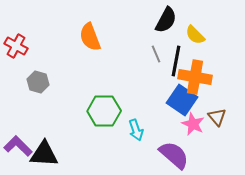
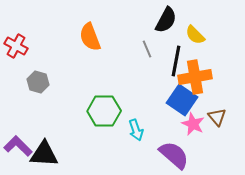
gray line: moved 9 px left, 5 px up
orange cross: rotated 20 degrees counterclockwise
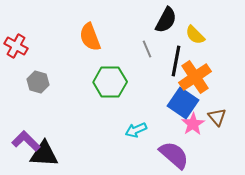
orange cross: rotated 24 degrees counterclockwise
blue square: moved 1 px right, 3 px down
green hexagon: moved 6 px right, 29 px up
pink star: rotated 15 degrees clockwise
cyan arrow: rotated 85 degrees clockwise
purple L-shape: moved 8 px right, 5 px up
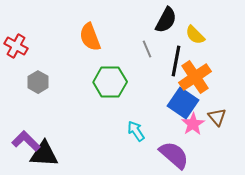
gray hexagon: rotated 15 degrees clockwise
cyan arrow: moved 1 px down; rotated 80 degrees clockwise
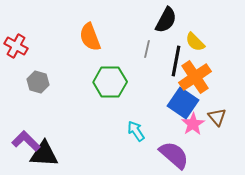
yellow semicircle: moved 7 px down
gray line: rotated 36 degrees clockwise
gray hexagon: rotated 15 degrees counterclockwise
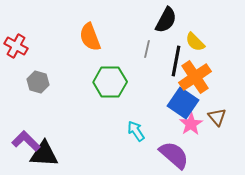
pink star: moved 2 px left
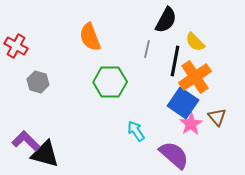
black line: moved 1 px left
black triangle: moved 1 px right; rotated 12 degrees clockwise
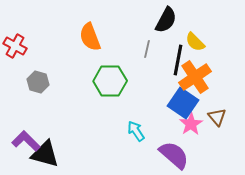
red cross: moved 1 px left
black line: moved 3 px right, 1 px up
green hexagon: moved 1 px up
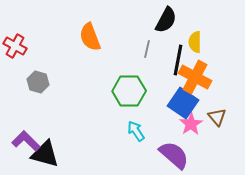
yellow semicircle: rotated 45 degrees clockwise
orange cross: rotated 28 degrees counterclockwise
green hexagon: moved 19 px right, 10 px down
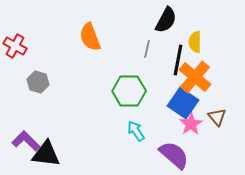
orange cross: rotated 12 degrees clockwise
black triangle: moved 1 px right; rotated 8 degrees counterclockwise
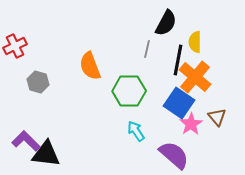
black semicircle: moved 3 px down
orange semicircle: moved 29 px down
red cross: rotated 35 degrees clockwise
blue square: moved 4 px left
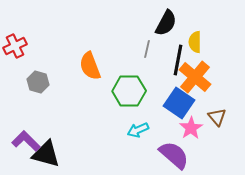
pink star: moved 4 px down
cyan arrow: moved 2 px right, 1 px up; rotated 80 degrees counterclockwise
black triangle: rotated 8 degrees clockwise
